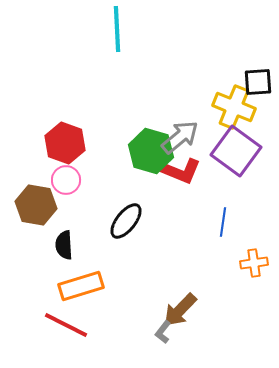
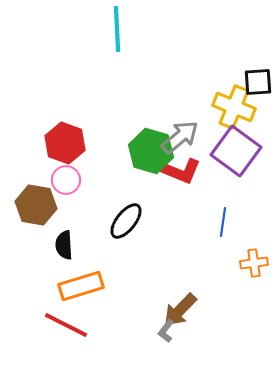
gray L-shape: moved 3 px right, 1 px up
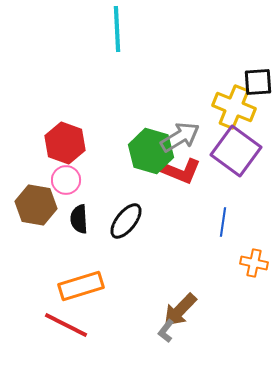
gray arrow: rotated 9 degrees clockwise
black semicircle: moved 15 px right, 26 px up
orange cross: rotated 20 degrees clockwise
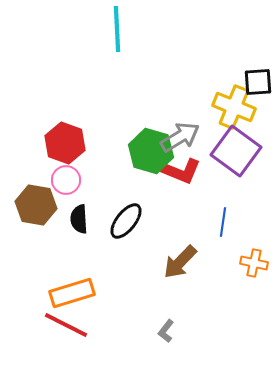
orange rectangle: moved 9 px left, 7 px down
brown arrow: moved 48 px up
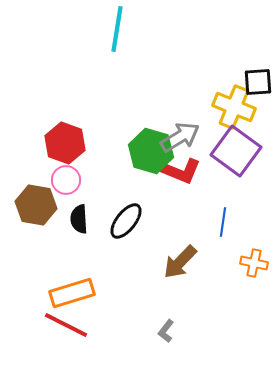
cyan line: rotated 12 degrees clockwise
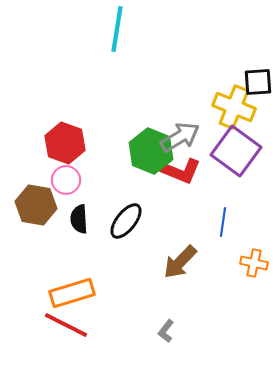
green hexagon: rotated 6 degrees clockwise
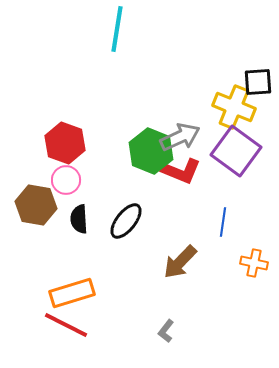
gray arrow: rotated 6 degrees clockwise
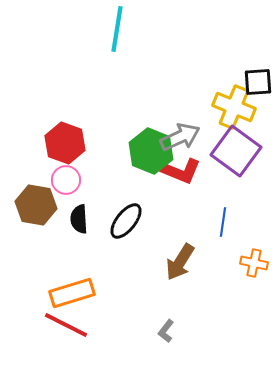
brown arrow: rotated 12 degrees counterclockwise
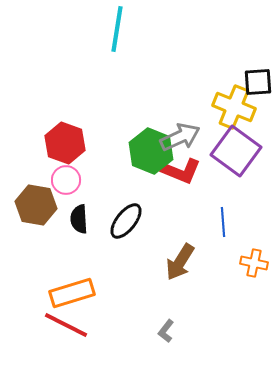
blue line: rotated 12 degrees counterclockwise
